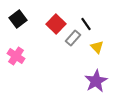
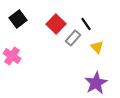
pink cross: moved 4 px left
purple star: moved 2 px down
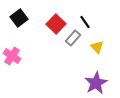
black square: moved 1 px right, 1 px up
black line: moved 1 px left, 2 px up
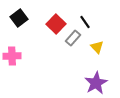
pink cross: rotated 36 degrees counterclockwise
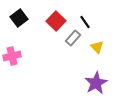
red square: moved 3 px up
pink cross: rotated 12 degrees counterclockwise
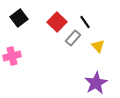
red square: moved 1 px right, 1 px down
yellow triangle: moved 1 px right, 1 px up
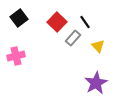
pink cross: moved 4 px right
